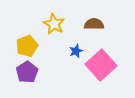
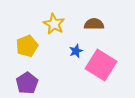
pink square: rotated 16 degrees counterclockwise
purple pentagon: moved 11 px down
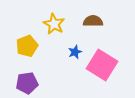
brown semicircle: moved 1 px left, 3 px up
blue star: moved 1 px left, 1 px down
pink square: moved 1 px right
purple pentagon: rotated 25 degrees clockwise
